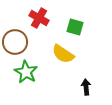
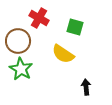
brown circle: moved 3 px right, 1 px up
green star: moved 5 px left, 3 px up
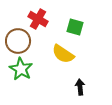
red cross: moved 1 px left, 1 px down
black arrow: moved 6 px left
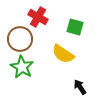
red cross: moved 2 px up
brown circle: moved 2 px right, 2 px up
green star: moved 1 px right, 2 px up
black arrow: rotated 28 degrees counterclockwise
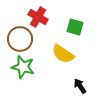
green star: moved 1 px right; rotated 15 degrees counterclockwise
black arrow: moved 1 px up
